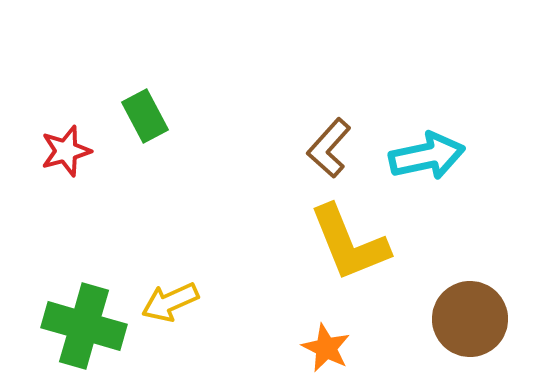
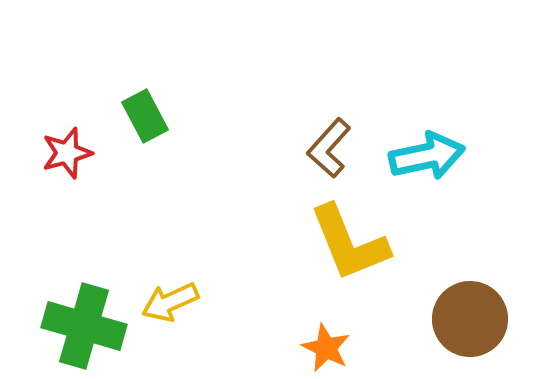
red star: moved 1 px right, 2 px down
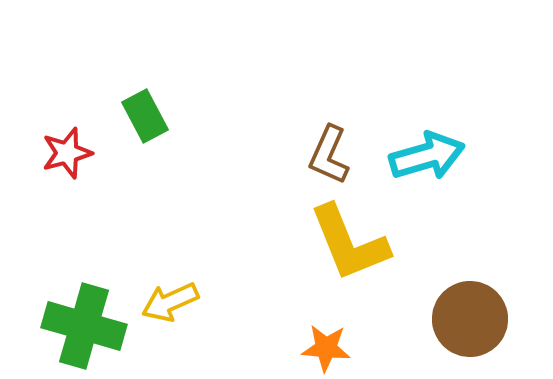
brown L-shape: moved 7 px down; rotated 18 degrees counterclockwise
cyan arrow: rotated 4 degrees counterclockwise
orange star: rotated 21 degrees counterclockwise
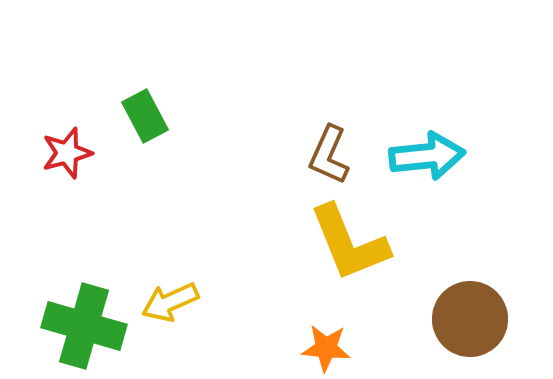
cyan arrow: rotated 10 degrees clockwise
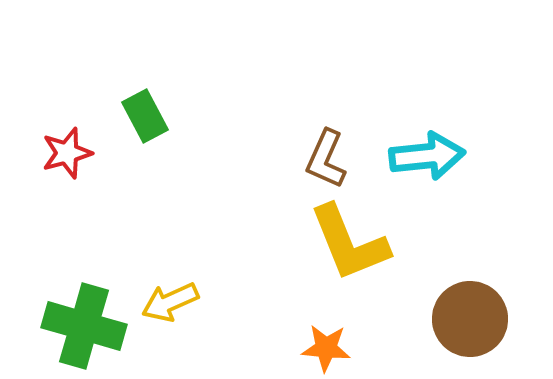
brown L-shape: moved 3 px left, 4 px down
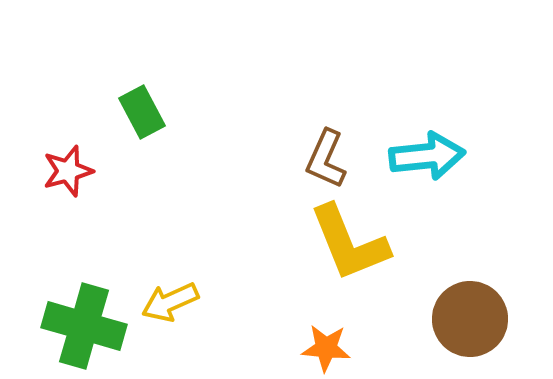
green rectangle: moved 3 px left, 4 px up
red star: moved 1 px right, 18 px down
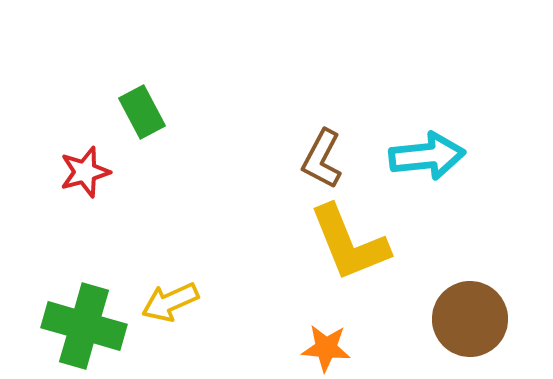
brown L-shape: moved 4 px left; rotated 4 degrees clockwise
red star: moved 17 px right, 1 px down
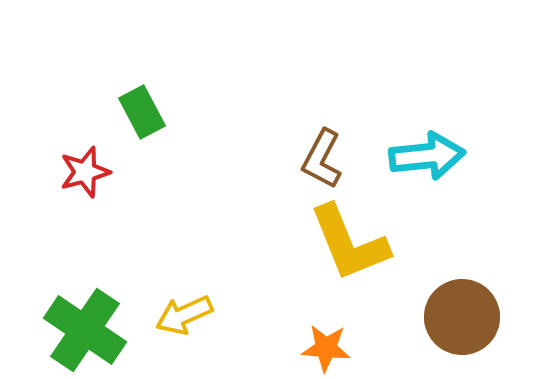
yellow arrow: moved 14 px right, 13 px down
brown circle: moved 8 px left, 2 px up
green cross: moved 1 px right, 4 px down; rotated 18 degrees clockwise
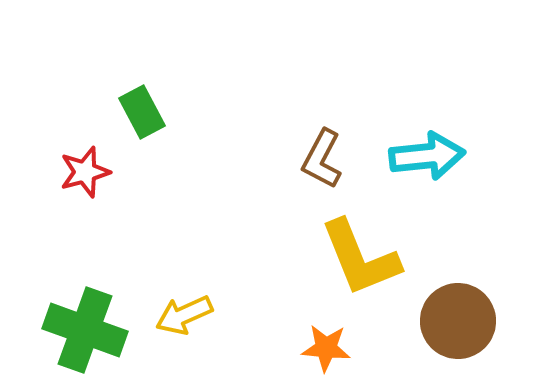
yellow L-shape: moved 11 px right, 15 px down
brown circle: moved 4 px left, 4 px down
green cross: rotated 14 degrees counterclockwise
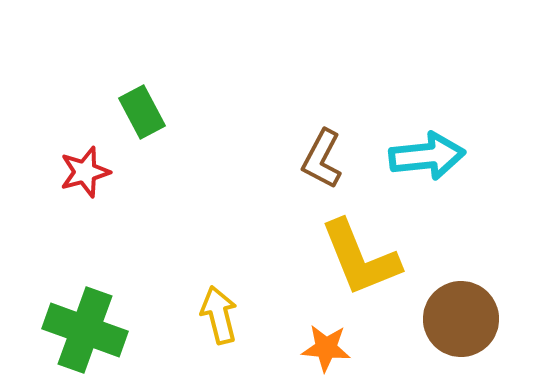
yellow arrow: moved 35 px right; rotated 100 degrees clockwise
brown circle: moved 3 px right, 2 px up
